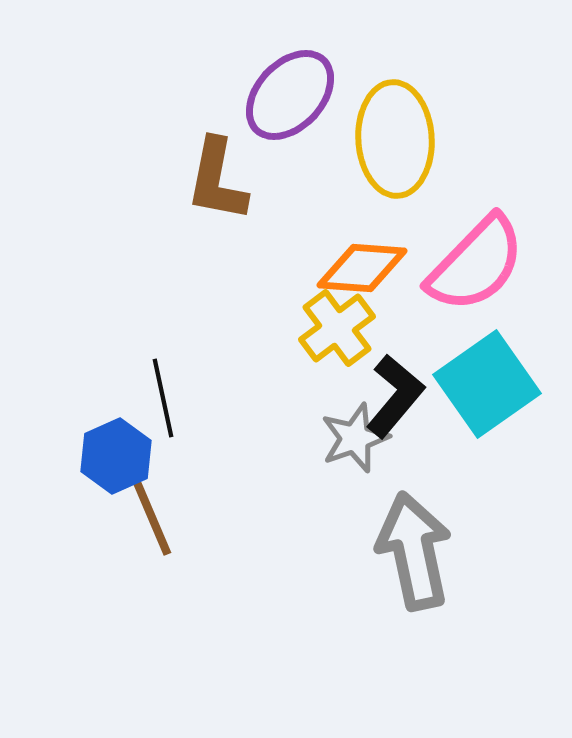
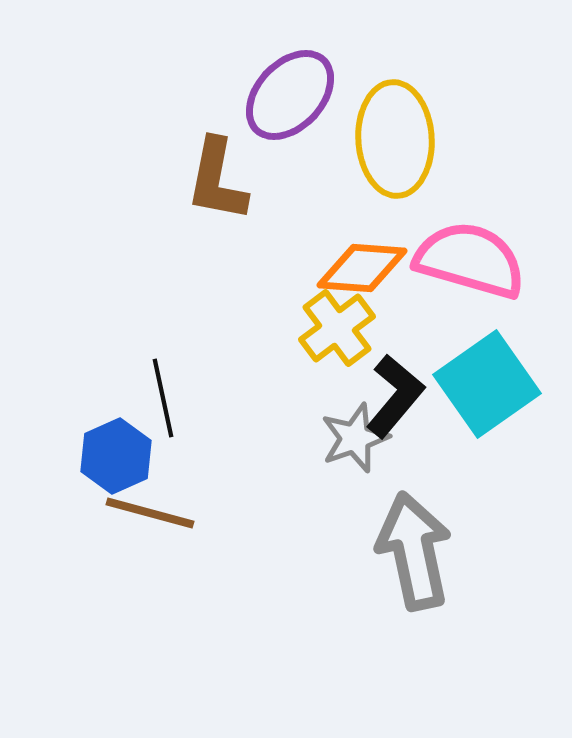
pink semicircle: moved 6 px left, 4 px up; rotated 118 degrees counterclockwise
brown line: rotated 52 degrees counterclockwise
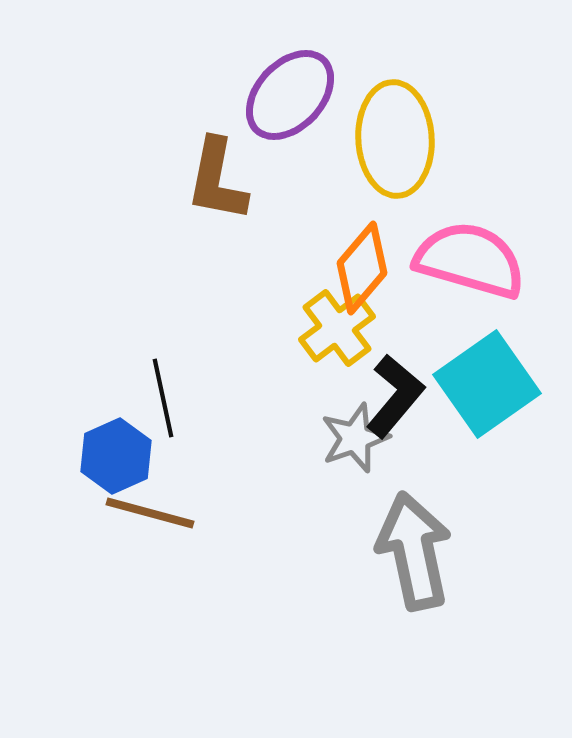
orange diamond: rotated 54 degrees counterclockwise
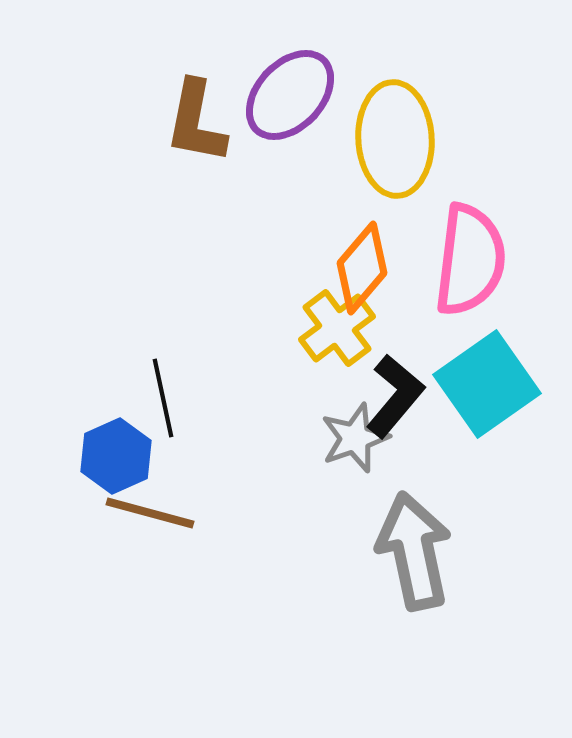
brown L-shape: moved 21 px left, 58 px up
pink semicircle: rotated 81 degrees clockwise
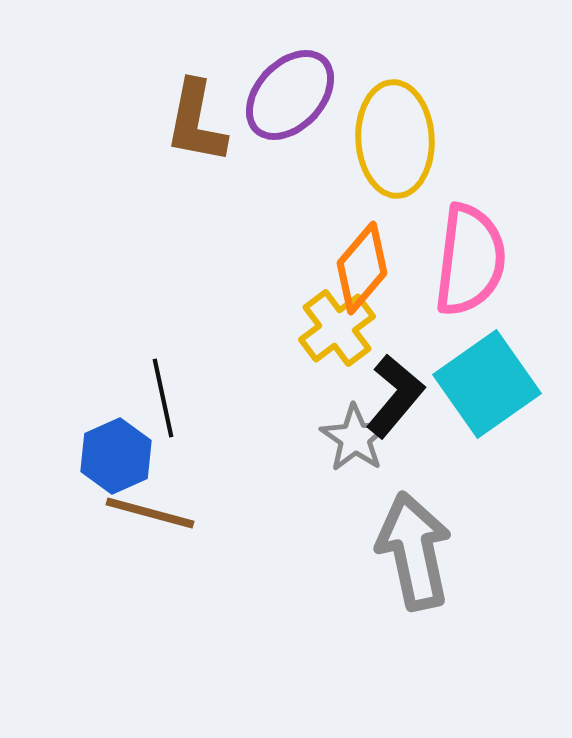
gray star: rotated 18 degrees counterclockwise
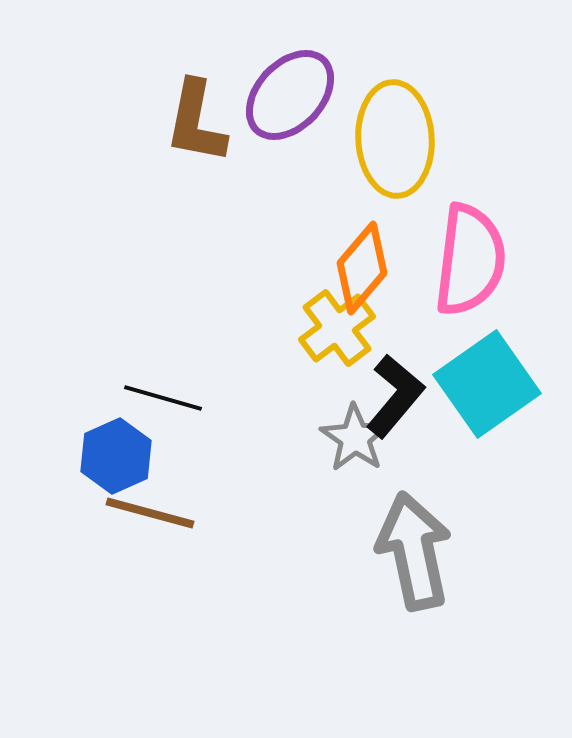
black line: rotated 62 degrees counterclockwise
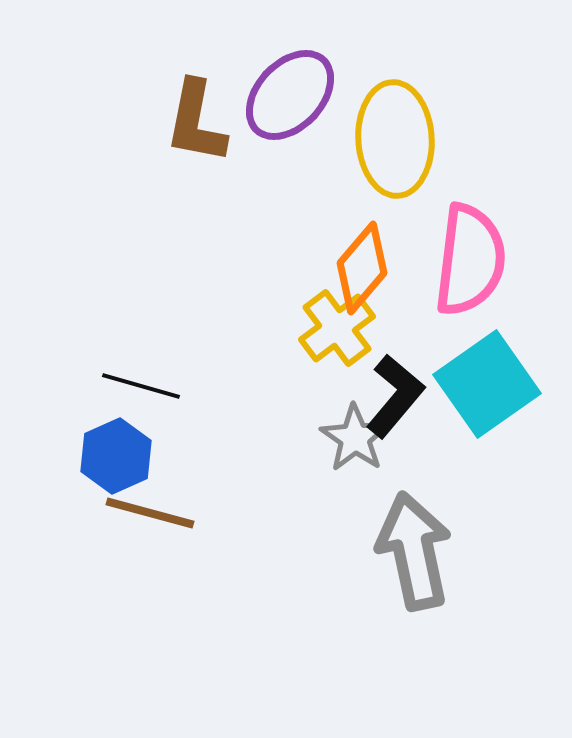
black line: moved 22 px left, 12 px up
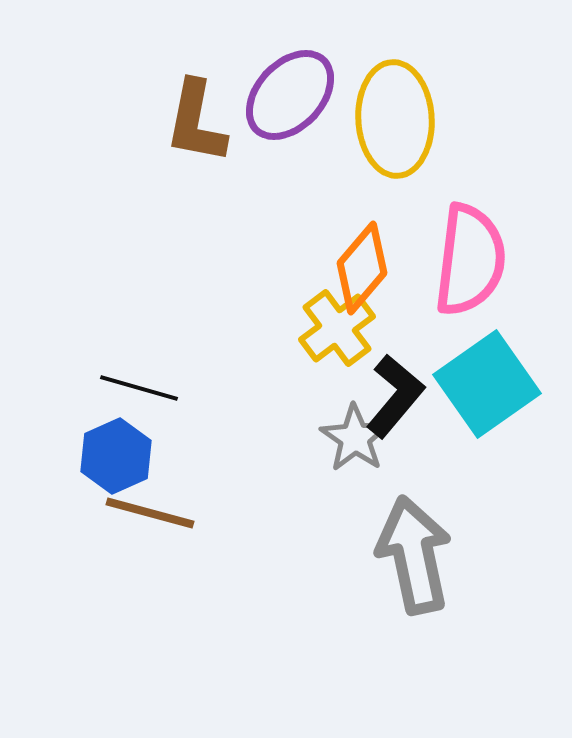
yellow ellipse: moved 20 px up
black line: moved 2 px left, 2 px down
gray arrow: moved 4 px down
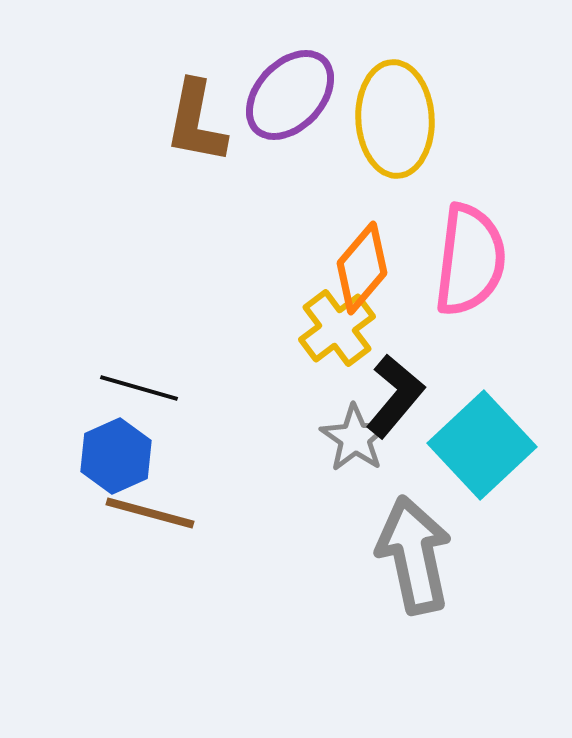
cyan square: moved 5 px left, 61 px down; rotated 8 degrees counterclockwise
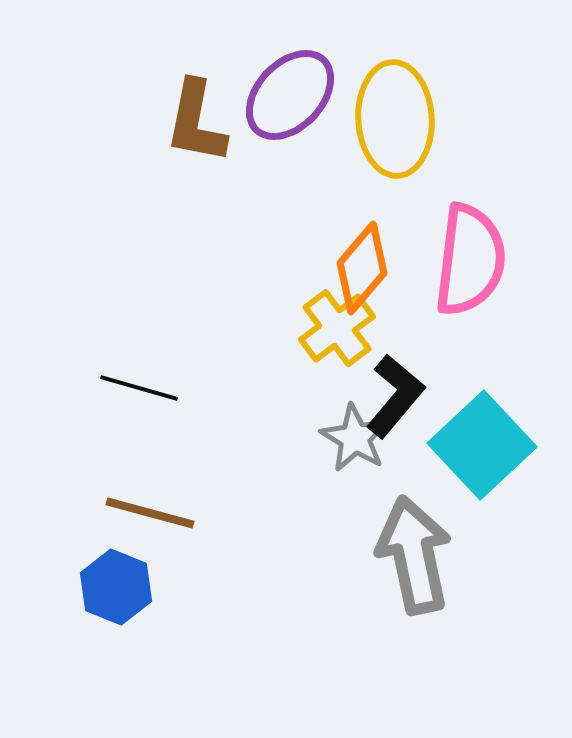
gray star: rotated 4 degrees counterclockwise
blue hexagon: moved 131 px down; rotated 14 degrees counterclockwise
